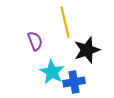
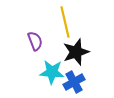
black star: moved 11 px left, 2 px down
cyan star: rotated 25 degrees counterclockwise
blue cross: rotated 20 degrees counterclockwise
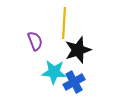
yellow line: moved 1 px left, 1 px down; rotated 16 degrees clockwise
black star: moved 2 px right, 2 px up
cyan star: moved 2 px right
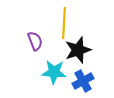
blue cross: moved 9 px right, 1 px up
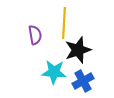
purple semicircle: moved 6 px up; rotated 12 degrees clockwise
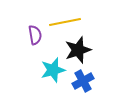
yellow line: moved 1 px right, 1 px up; rotated 76 degrees clockwise
cyan star: moved 1 px left, 2 px up; rotated 20 degrees counterclockwise
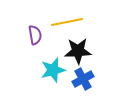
yellow line: moved 2 px right
black star: moved 1 px down; rotated 16 degrees clockwise
blue cross: moved 2 px up
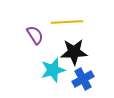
yellow line: rotated 8 degrees clockwise
purple semicircle: rotated 24 degrees counterclockwise
black star: moved 4 px left, 1 px down
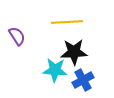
purple semicircle: moved 18 px left, 1 px down
cyan star: moved 2 px right; rotated 20 degrees clockwise
blue cross: moved 1 px down
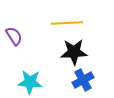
yellow line: moved 1 px down
purple semicircle: moved 3 px left
cyan star: moved 25 px left, 12 px down
